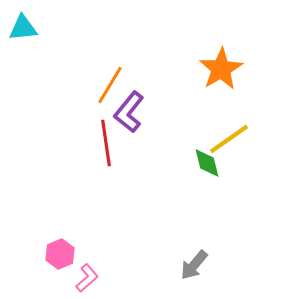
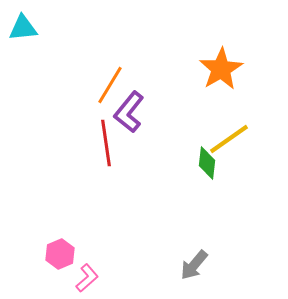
green diamond: rotated 20 degrees clockwise
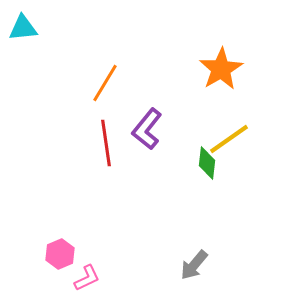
orange line: moved 5 px left, 2 px up
purple L-shape: moved 18 px right, 17 px down
pink L-shape: rotated 16 degrees clockwise
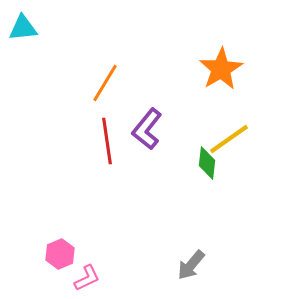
red line: moved 1 px right, 2 px up
gray arrow: moved 3 px left
